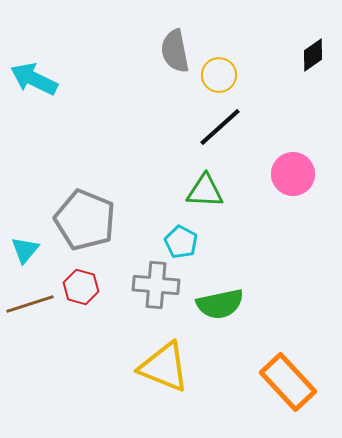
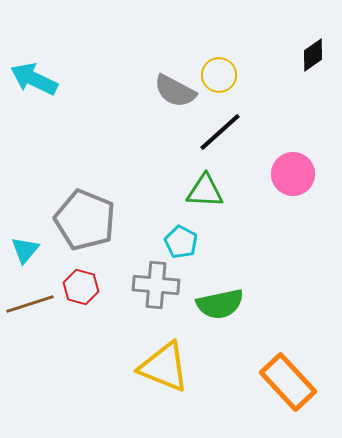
gray semicircle: moved 40 px down; rotated 51 degrees counterclockwise
black line: moved 5 px down
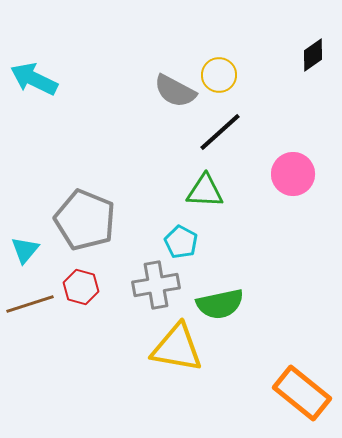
gray cross: rotated 15 degrees counterclockwise
yellow triangle: moved 13 px right, 19 px up; rotated 12 degrees counterclockwise
orange rectangle: moved 14 px right, 11 px down; rotated 8 degrees counterclockwise
